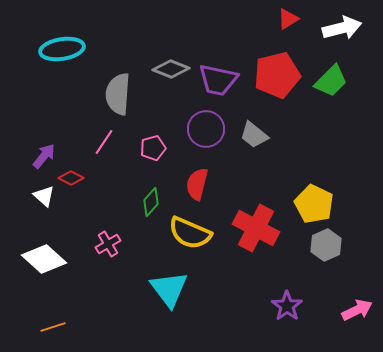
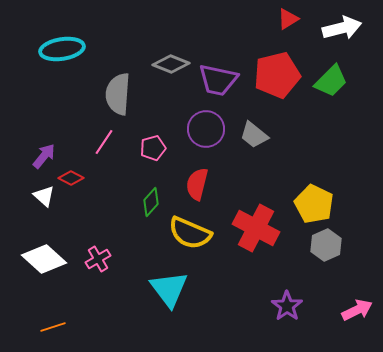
gray diamond: moved 5 px up
pink cross: moved 10 px left, 15 px down
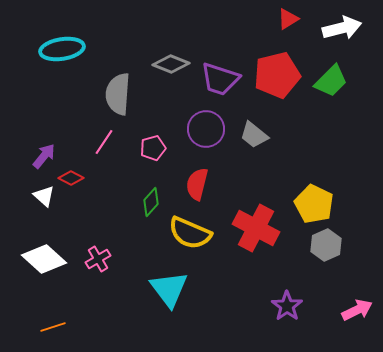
purple trapezoid: moved 2 px right, 1 px up; rotated 6 degrees clockwise
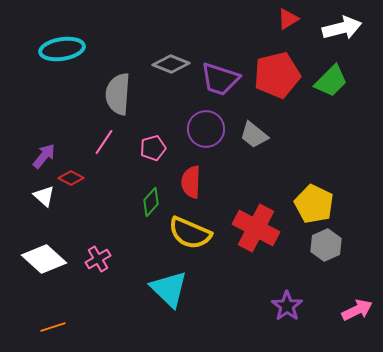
red semicircle: moved 6 px left, 2 px up; rotated 12 degrees counterclockwise
cyan triangle: rotated 9 degrees counterclockwise
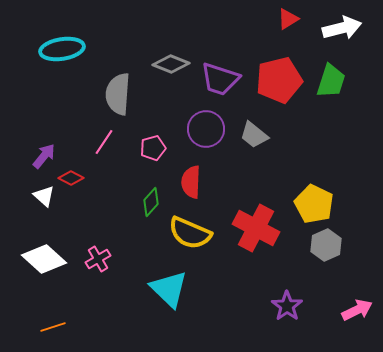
red pentagon: moved 2 px right, 5 px down
green trapezoid: rotated 27 degrees counterclockwise
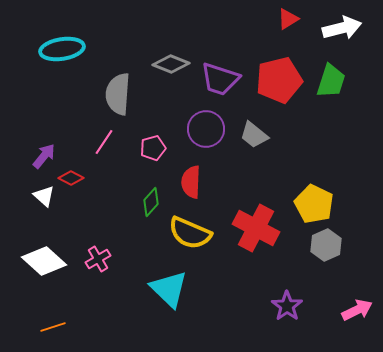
white diamond: moved 2 px down
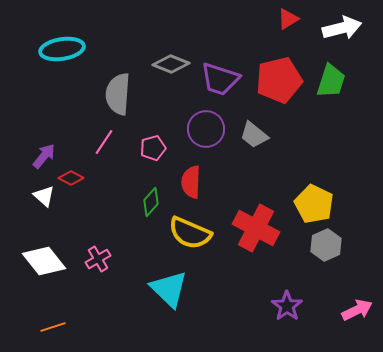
white diamond: rotated 9 degrees clockwise
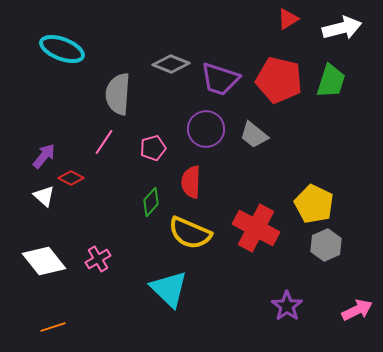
cyan ellipse: rotated 30 degrees clockwise
red pentagon: rotated 27 degrees clockwise
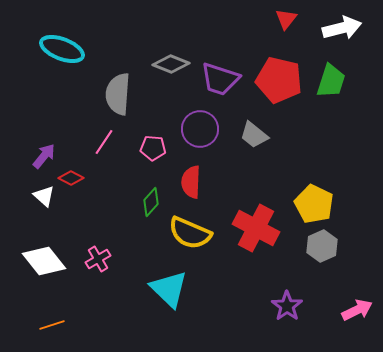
red triangle: moved 2 px left; rotated 20 degrees counterclockwise
purple circle: moved 6 px left
pink pentagon: rotated 20 degrees clockwise
gray hexagon: moved 4 px left, 1 px down
orange line: moved 1 px left, 2 px up
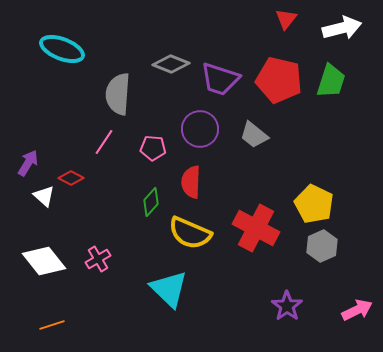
purple arrow: moved 16 px left, 7 px down; rotated 8 degrees counterclockwise
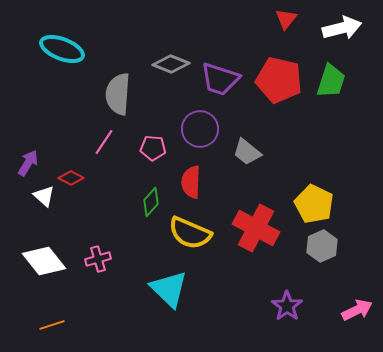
gray trapezoid: moved 7 px left, 17 px down
pink cross: rotated 15 degrees clockwise
